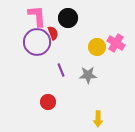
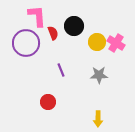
black circle: moved 6 px right, 8 px down
purple circle: moved 11 px left, 1 px down
yellow circle: moved 5 px up
gray star: moved 11 px right
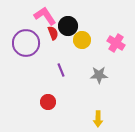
pink L-shape: moved 8 px right; rotated 30 degrees counterclockwise
black circle: moved 6 px left
yellow circle: moved 15 px left, 2 px up
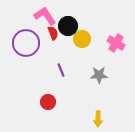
yellow circle: moved 1 px up
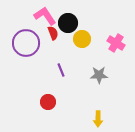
black circle: moved 3 px up
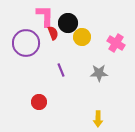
pink L-shape: rotated 35 degrees clockwise
yellow circle: moved 2 px up
gray star: moved 2 px up
red circle: moved 9 px left
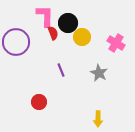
purple circle: moved 10 px left, 1 px up
gray star: rotated 30 degrees clockwise
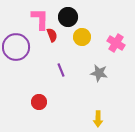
pink L-shape: moved 5 px left, 3 px down
black circle: moved 6 px up
red semicircle: moved 1 px left, 2 px down
purple circle: moved 5 px down
gray star: rotated 18 degrees counterclockwise
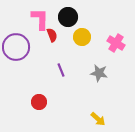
yellow arrow: rotated 49 degrees counterclockwise
